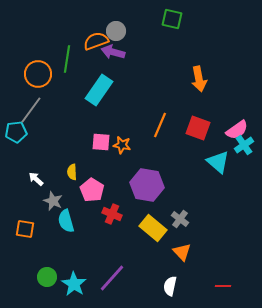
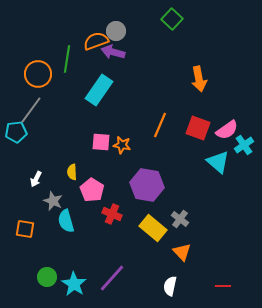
green square: rotated 30 degrees clockwise
pink semicircle: moved 10 px left
white arrow: rotated 105 degrees counterclockwise
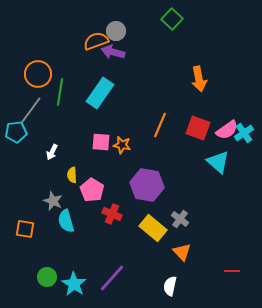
green line: moved 7 px left, 33 px down
cyan rectangle: moved 1 px right, 3 px down
cyan cross: moved 12 px up
yellow semicircle: moved 3 px down
white arrow: moved 16 px right, 27 px up
red line: moved 9 px right, 15 px up
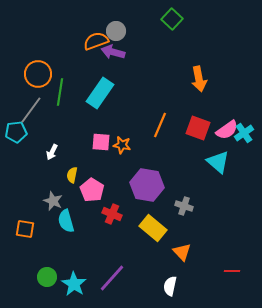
yellow semicircle: rotated 14 degrees clockwise
gray cross: moved 4 px right, 13 px up; rotated 18 degrees counterclockwise
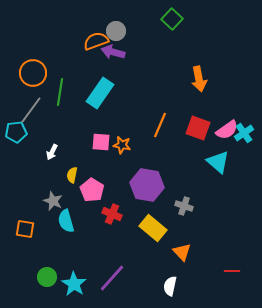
orange circle: moved 5 px left, 1 px up
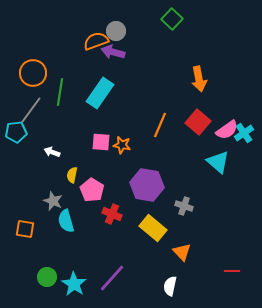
red square: moved 6 px up; rotated 20 degrees clockwise
white arrow: rotated 84 degrees clockwise
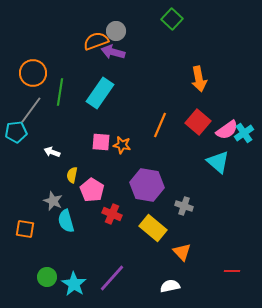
white semicircle: rotated 66 degrees clockwise
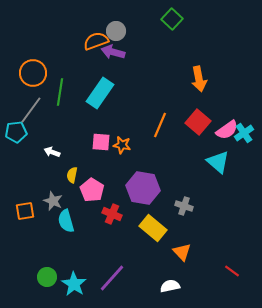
purple hexagon: moved 4 px left, 3 px down
orange square: moved 18 px up; rotated 18 degrees counterclockwise
red line: rotated 35 degrees clockwise
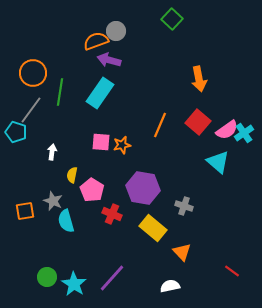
purple arrow: moved 4 px left, 8 px down
cyan pentagon: rotated 25 degrees clockwise
orange star: rotated 24 degrees counterclockwise
white arrow: rotated 77 degrees clockwise
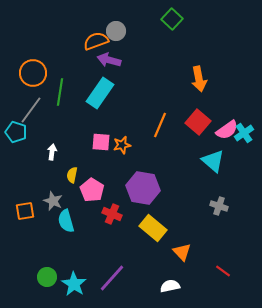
cyan triangle: moved 5 px left, 1 px up
gray cross: moved 35 px right
red line: moved 9 px left
